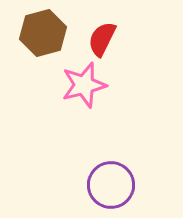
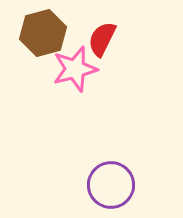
pink star: moved 9 px left, 16 px up
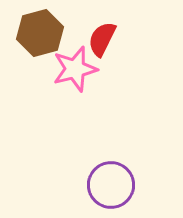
brown hexagon: moved 3 px left
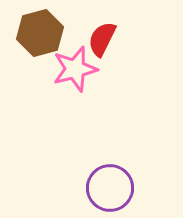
purple circle: moved 1 px left, 3 px down
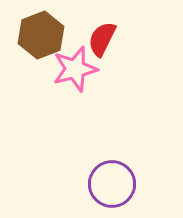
brown hexagon: moved 1 px right, 2 px down; rotated 6 degrees counterclockwise
purple circle: moved 2 px right, 4 px up
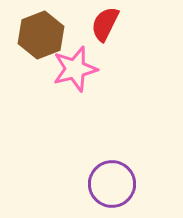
red semicircle: moved 3 px right, 15 px up
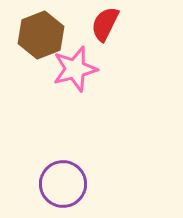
purple circle: moved 49 px left
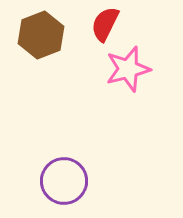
pink star: moved 53 px right
purple circle: moved 1 px right, 3 px up
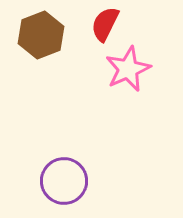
pink star: rotated 9 degrees counterclockwise
